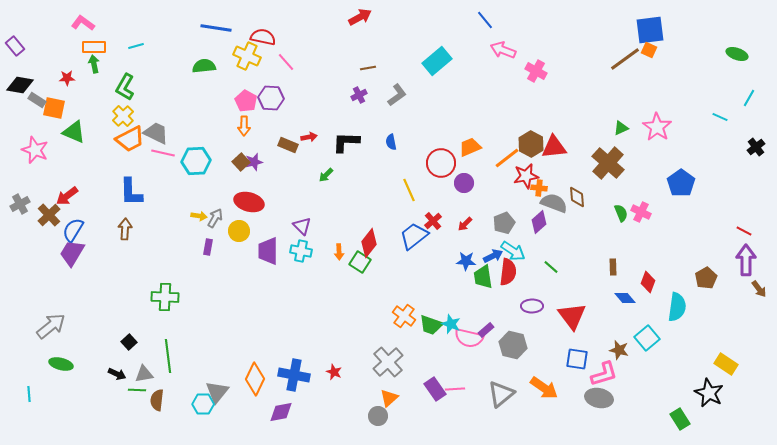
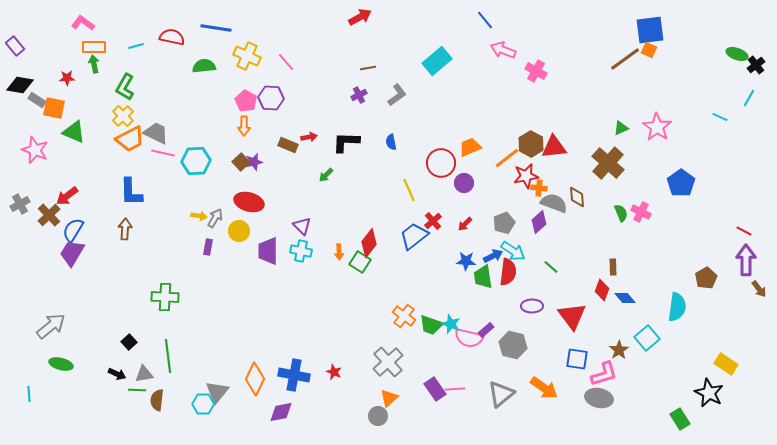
red semicircle at (263, 37): moved 91 px left
black cross at (756, 147): moved 82 px up
red diamond at (648, 282): moved 46 px left, 8 px down
brown star at (619, 350): rotated 24 degrees clockwise
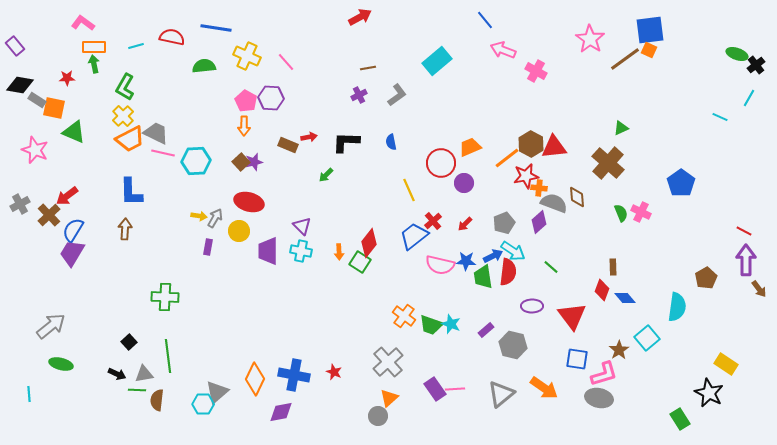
pink star at (657, 127): moved 67 px left, 88 px up
pink semicircle at (469, 338): moved 29 px left, 73 px up
gray triangle at (217, 392): rotated 10 degrees clockwise
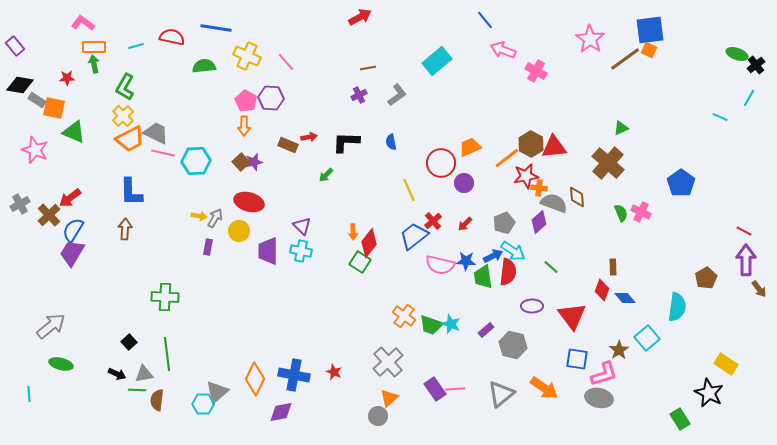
red arrow at (67, 196): moved 3 px right, 2 px down
orange arrow at (339, 252): moved 14 px right, 20 px up
green line at (168, 356): moved 1 px left, 2 px up
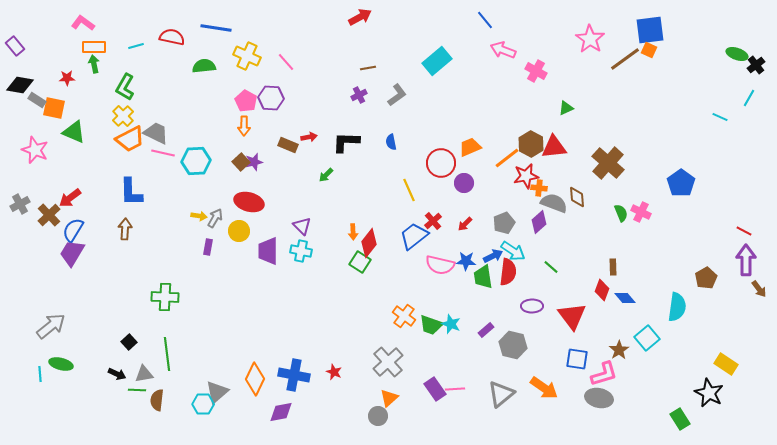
green triangle at (621, 128): moved 55 px left, 20 px up
cyan line at (29, 394): moved 11 px right, 20 px up
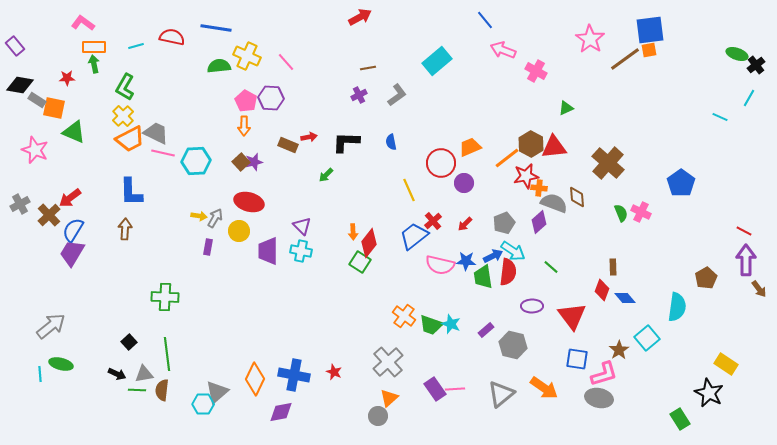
orange square at (649, 50): rotated 35 degrees counterclockwise
green semicircle at (204, 66): moved 15 px right
brown semicircle at (157, 400): moved 5 px right, 10 px up
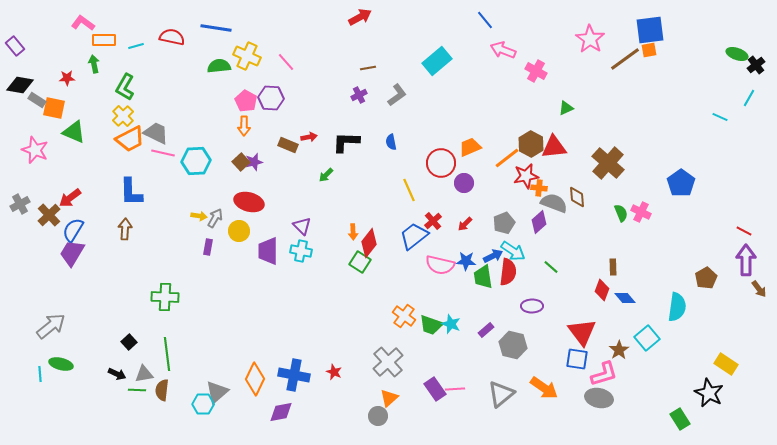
orange rectangle at (94, 47): moved 10 px right, 7 px up
red triangle at (572, 316): moved 10 px right, 16 px down
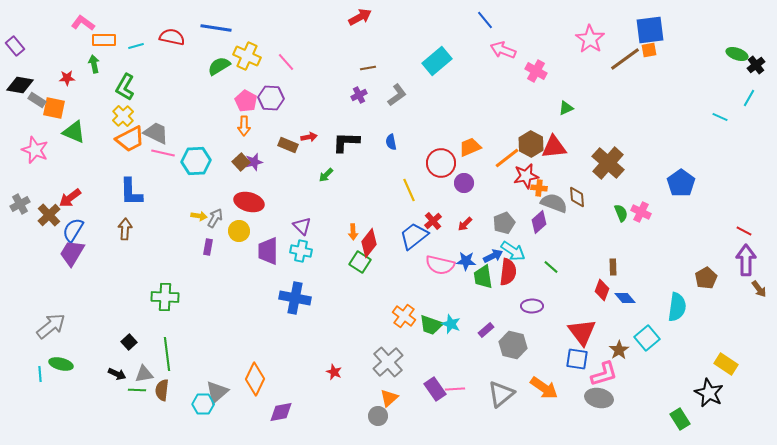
green semicircle at (219, 66): rotated 25 degrees counterclockwise
blue cross at (294, 375): moved 1 px right, 77 px up
